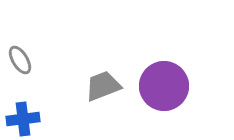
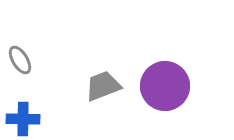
purple circle: moved 1 px right
blue cross: rotated 8 degrees clockwise
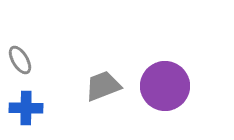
blue cross: moved 3 px right, 11 px up
